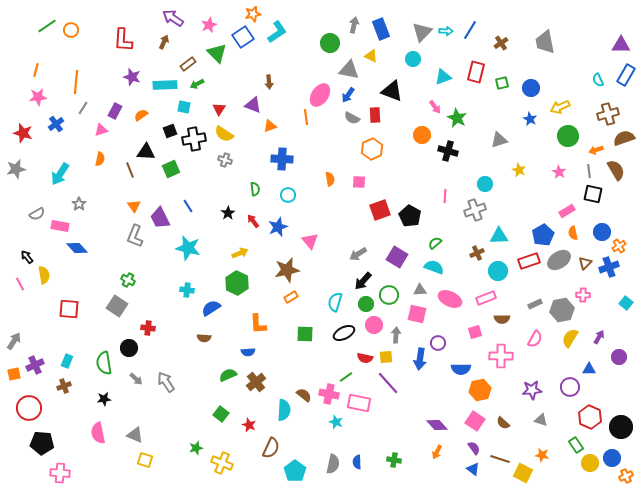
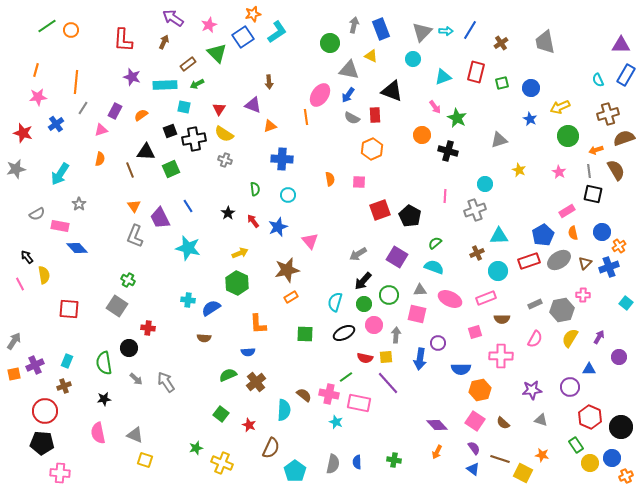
cyan cross at (187, 290): moved 1 px right, 10 px down
green circle at (366, 304): moved 2 px left
red circle at (29, 408): moved 16 px right, 3 px down
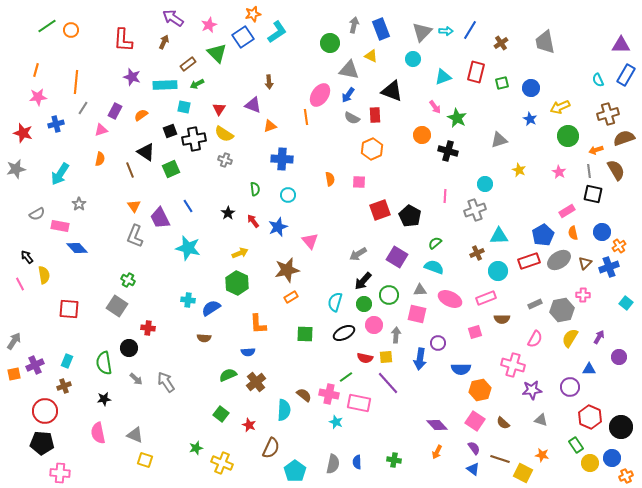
blue cross at (56, 124): rotated 21 degrees clockwise
black triangle at (146, 152): rotated 30 degrees clockwise
pink cross at (501, 356): moved 12 px right, 9 px down; rotated 15 degrees clockwise
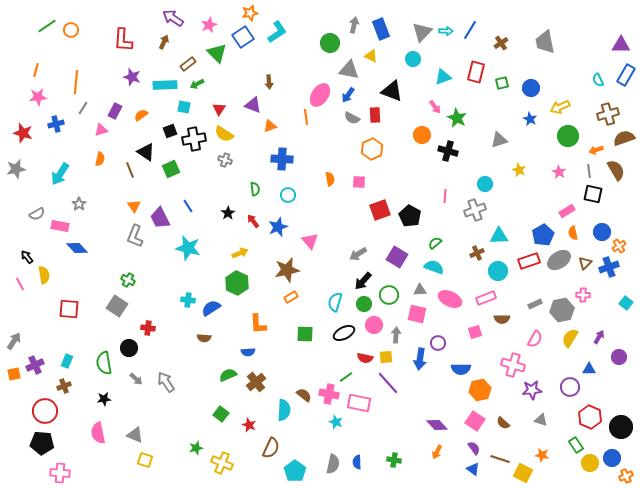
orange star at (253, 14): moved 3 px left, 1 px up
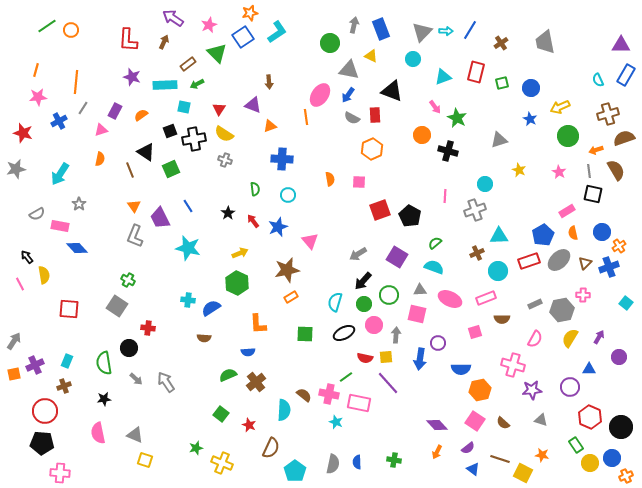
red L-shape at (123, 40): moved 5 px right
blue cross at (56, 124): moved 3 px right, 3 px up; rotated 14 degrees counterclockwise
gray ellipse at (559, 260): rotated 10 degrees counterclockwise
purple semicircle at (474, 448): moved 6 px left; rotated 88 degrees clockwise
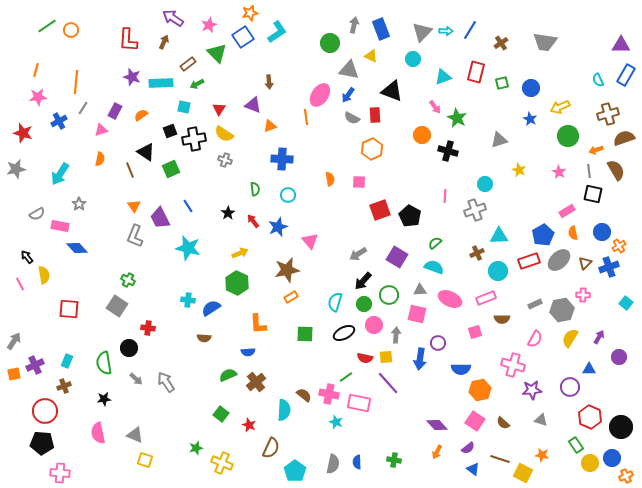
gray trapezoid at (545, 42): rotated 70 degrees counterclockwise
cyan rectangle at (165, 85): moved 4 px left, 2 px up
